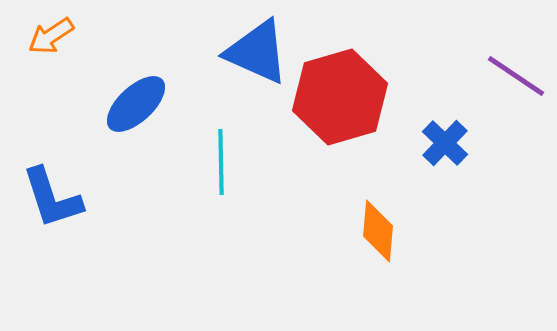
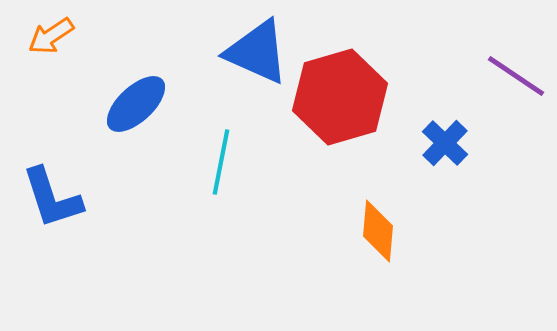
cyan line: rotated 12 degrees clockwise
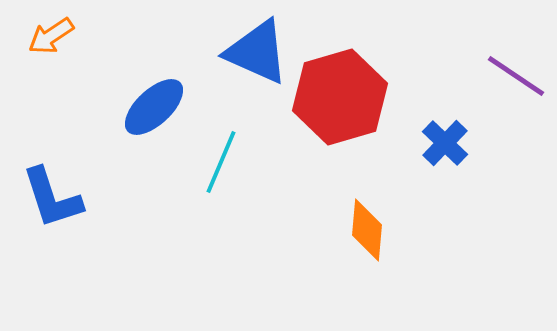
blue ellipse: moved 18 px right, 3 px down
cyan line: rotated 12 degrees clockwise
orange diamond: moved 11 px left, 1 px up
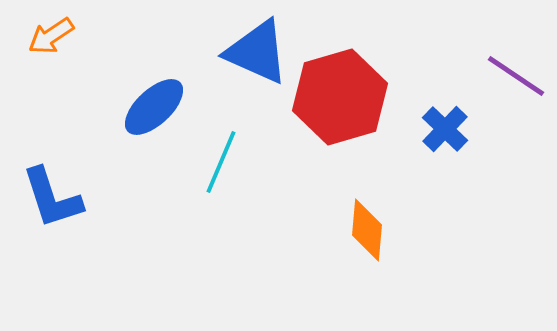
blue cross: moved 14 px up
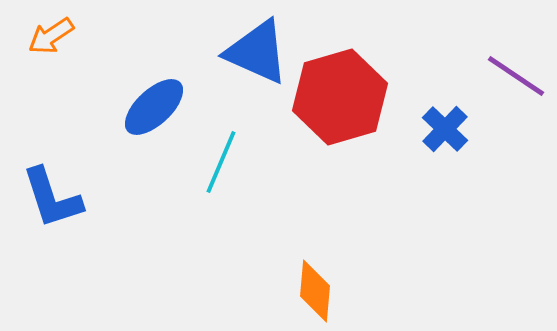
orange diamond: moved 52 px left, 61 px down
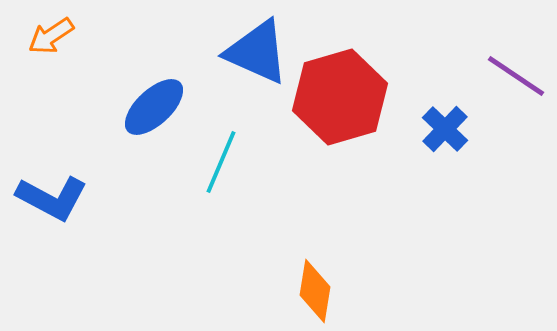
blue L-shape: rotated 44 degrees counterclockwise
orange diamond: rotated 4 degrees clockwise
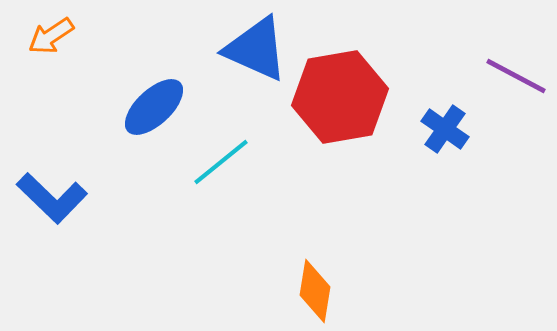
blue triangle: moved 1 px left, 3 px up
purple line: rotated 6 degrees counterclockwise
red hexagon: rotated 6 degrees clockwise
blue cross: rotated 9 degrees counterclockwise
cyan line: rotated 28 degrees clockwise
blue L-shape: rotated 16 degrees clockwise
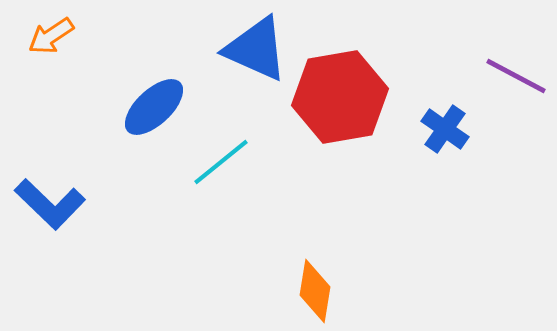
blue L-shape: moved 2 px left, 6 px down
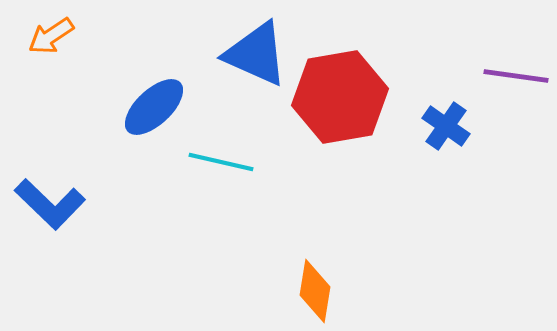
blue triangle: moved 5 px down
purple line: rotated 20 degrees counterclockwise
blue cross: moved 1 px right, 3 px up
cyan line: rotated 52 degrees clockwise
